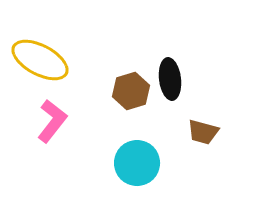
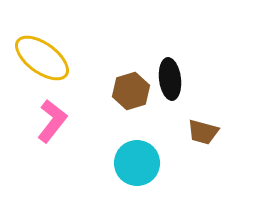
yellow ellipse: moved 2 px right, 2 px up; rotated 8 degrees clockwise
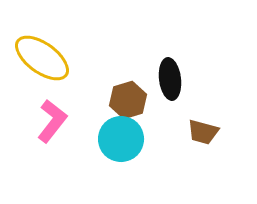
brown hexagon: moved 3 px left, 9 px down
cyan circle: moved 16 px left, 24 px up
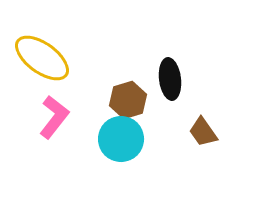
pink L-shape: moved 2 px right, 4 px up
brown trapezoid: rotated 40 degrees clockwise
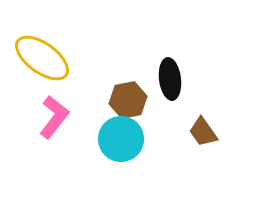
brown hexagon: rotated 6 degrees clockwise
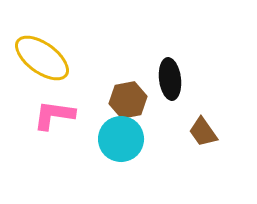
pink L-shape: moved 2 px up; rotated 120 degrees counterclockwise
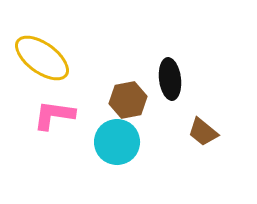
brown trapezoid: rotated 16 degrees counterclockwise
cyan circle: moved 4 px left, 3 px down
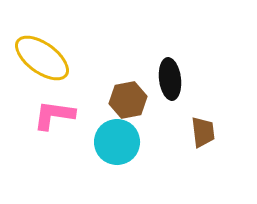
brown trapezoid: rotated 136 degrees counterclockwise
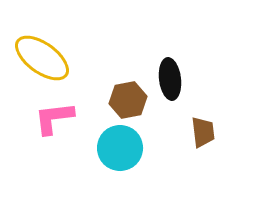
pink L-shape: moved 3 px down; rotated 15 degrees counterclockwise
cyan circle: moved 3 px right, 6 px down
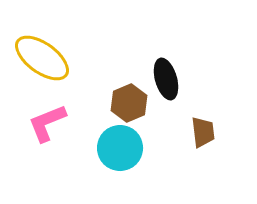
black ellipse: moved 4 px left; rotated 9 degrees counterclockwise
brown hexagon: moved 1 px right, 3 px down; rotated 12 degrees counterclockwise
pink L-shape: moved 7 px left, 5 px down; rotated 15 degrees counterclockwise
